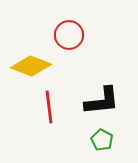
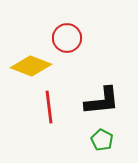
red circle: moved 2 px left, 3 px down
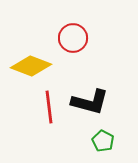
red circle: moved 6 px right
black L-shape: moved 12 px left, 1 px down; rotated 21 degrees clockwise
green pentagon: moved 1 px right, 1 px down
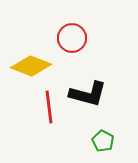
red circle: moved 1 px left
black L-shape: moved 2 px left, 8 px up
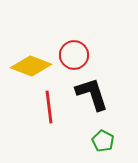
red circle: moved 2 px right, 17 px down
black L-shape: moved 4 px right; rotated 123 degrees counterclockwise
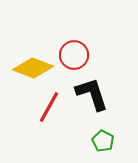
yellow diamond: moved 2 px right, 2 px down
red line: rotated 36 degrees clockwise
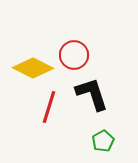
yellow diamond: rotated 6 degrees clockwise
red line: rotated 12 degrees counterclockwise
green pentagon: rotated 15 degrees clockwise
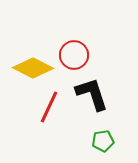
red line: rotated 8 degrees clockwise
green pentagon: rotated 20 degrees clockwise
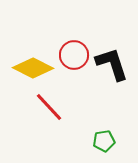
black L-shape: moved 20 px right, 30 px up
red line: rotated 68 degrees counterclockwise
green pentagon: moved 1 px right
